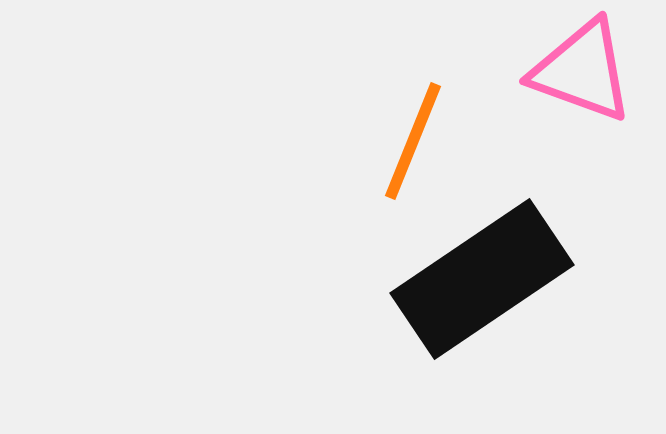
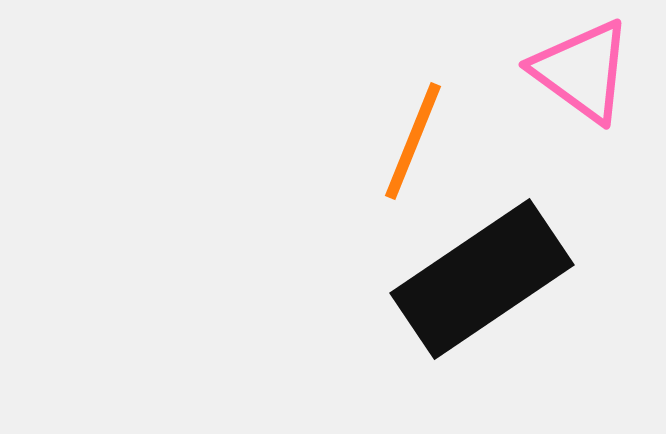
pink triangle: rotated 16 degrees clockwise
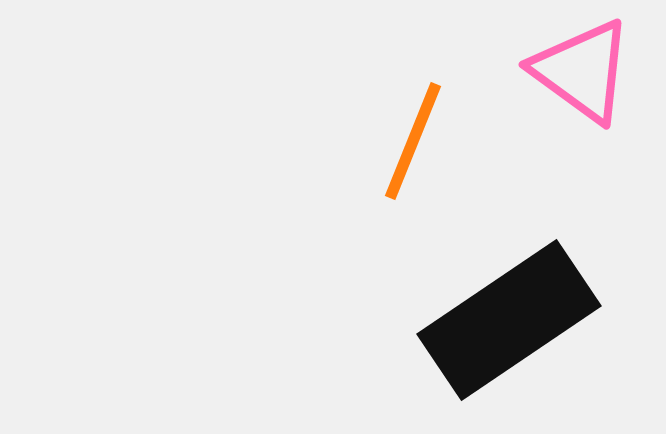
black rectangle: moved 27 px right, 41 px down
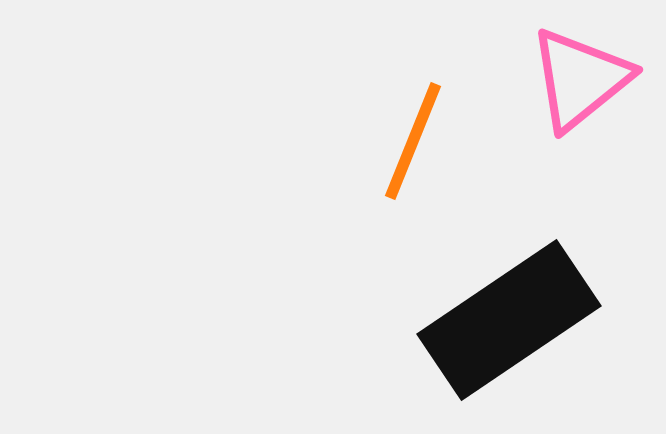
pink triangle: moved 2 px left, 8 px down; rotated 45 degrees clockwise
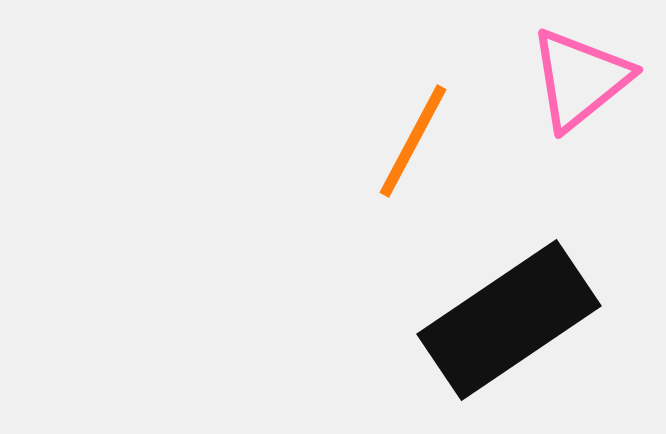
orange line: rotated 6 degrees clockwise
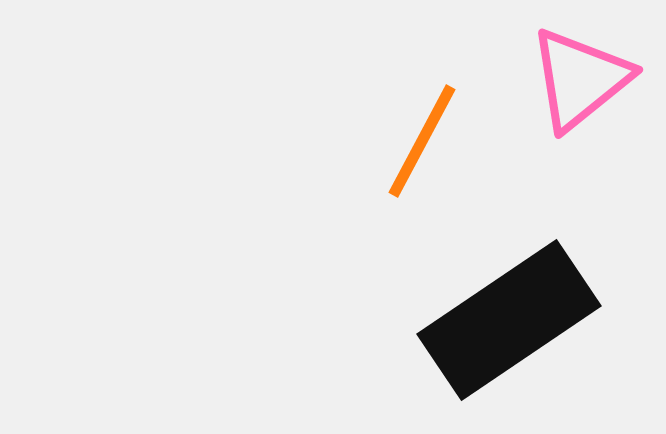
orange line: moved 9 px right
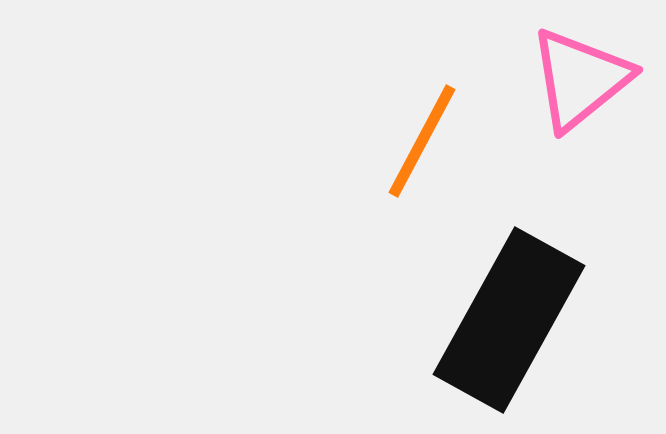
black rectangle: rotated 27 degrees counterclockwise
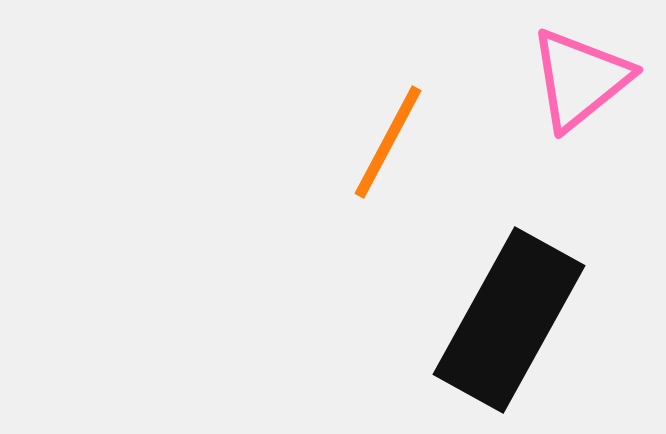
orange line: moved 34 px left, 1 px down
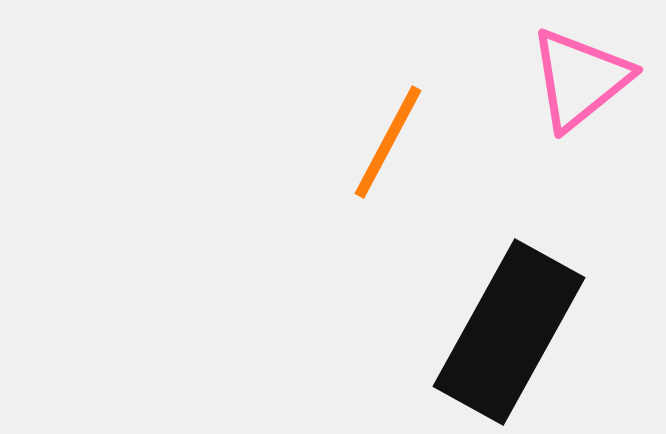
black rectangle: moved 12 px down
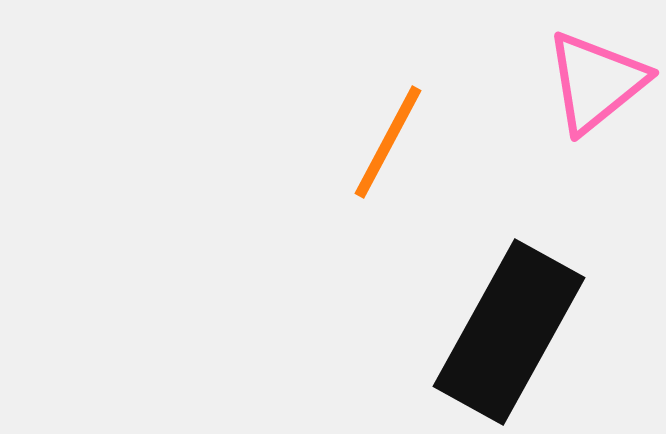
pink triangle: moved 16 px right, 3 px down
